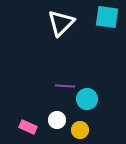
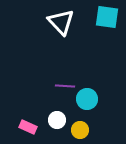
white triangle: moved 1 px up; rotated 28 degrees counterclockwise
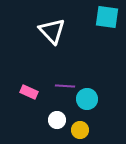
white triangle: moved 9 px left, 9 px down
pink rectangle: moved 1 px right, 35 px up
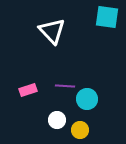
pink rectangle: moved 1 px left, 2 px up; rotated 42 degrees counterclockwise
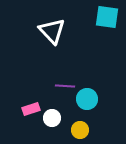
pink rectangle: moved 3 px right, 19 px down
white circle: moved 5 px left, 2 px up
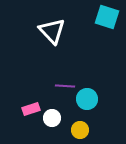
cyan square: rotated 10 degrees clockwise
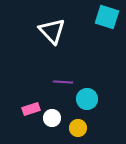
purple line: moved 2 px left, 4 px up
yellow circle: moved 2 px left, 2 px up
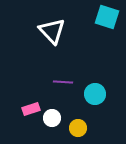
cyan circle: moved 8 px right, 5 px up
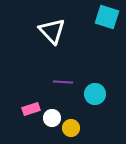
yellow circle: moved 7 px left
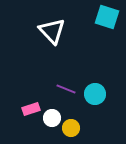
purple line: moved 3 px right, 7 px down; rotated 18 degrees clockwise
